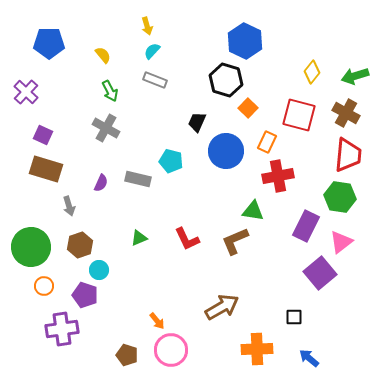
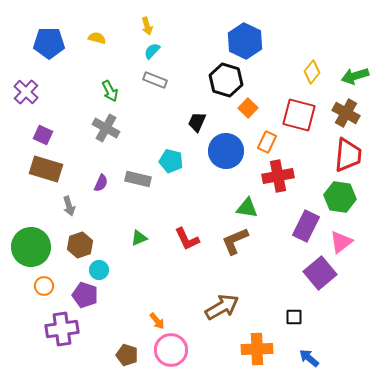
yellow semicircle at (103, 55): moved 6 px left, 17 px up; rotated 36 degrees counterclockwise
green triangle at (253, 211): moved 6 px left, 3 px up
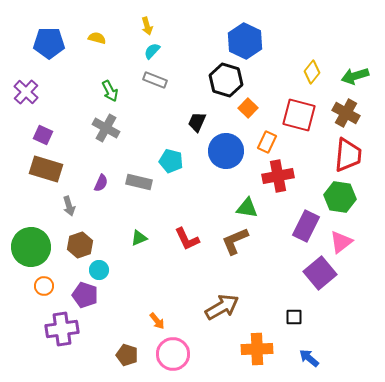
gray rectangle at (138, 179): moved 1 px right, 3 px down
pink circle at (171, 350): moved 2 px right, 4 px down
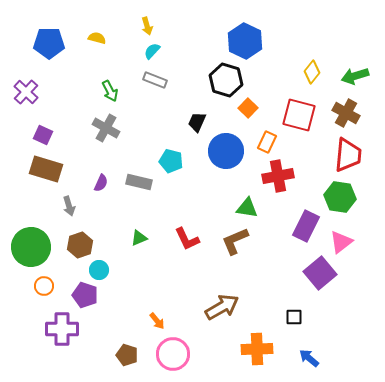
purple cross at (62, 329): rotated 8 degrees clockwise
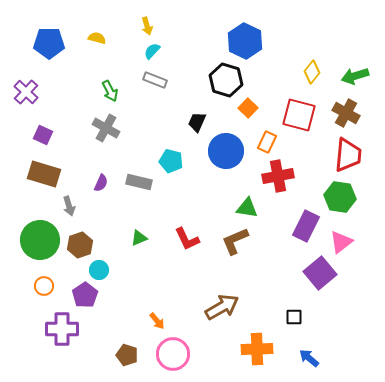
brown rectangle at (46, 169): moved 2 px left, 5 px down
green circle at (31, 247): moved 9 px right, 7 px up
purple pentagon at (85, 295): rotated 20 degrees clockwise
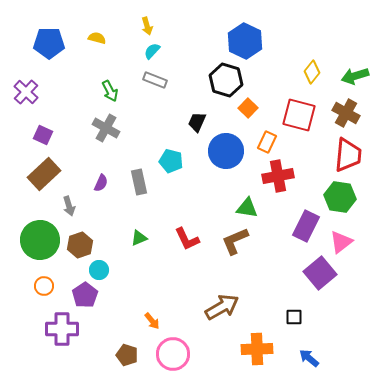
brown rectangle at (44, 174): rotated 60 degrees counterclockwise
gray rectangle at (139, 182): rotated 65 degrees clockwise
orange arrow at (157, 321): moved 5 px left
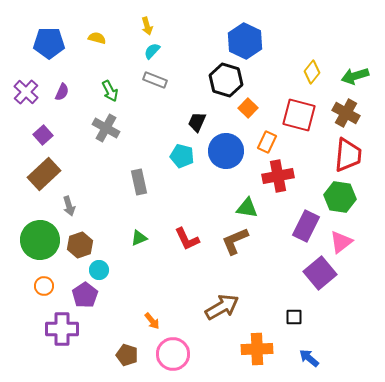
purple square at (43, 135): rotated 24 degrees clockwise
cyan pentagon at (171, 161): moved 11 px right, 5 px up
purple semicircle at (101, 183): moved 39 px left, 91 px up
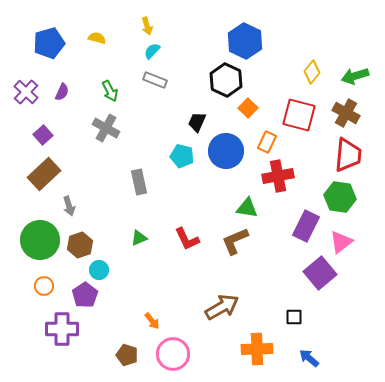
blue pentagon at (49, 43): rotated 16 degrees counterclockwise
black hexagon at (226, 80): rotated 8 degrees clockwise
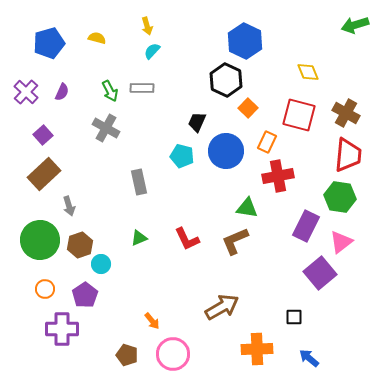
yellow diamond at (312, 72): moved 4 px left; rotated 60 degrees counterclockwise
green arrow at (355, 76): moved 51 px up
gray rectangle at (155, 80): moved 13 px left, 8 px down; rotated 20 degrees counterclockwise
cyan circle at (99, 270): moved 2 px right, 6 px up
orange circle at (44, 286): moved 1 px right, 3 px down
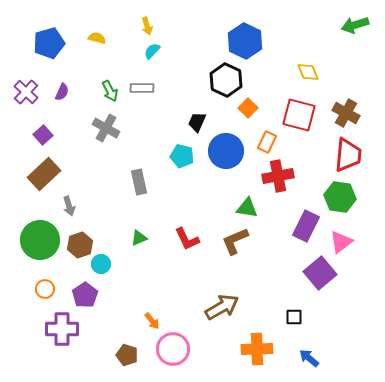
pink circle at (173, 354): moved 5 px up
